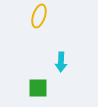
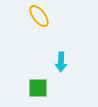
yellow ellipse: rotated 55 degrees counterclockwise
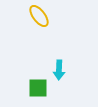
cyan arrow: moved 2 px left, 8 px down
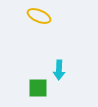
yellow ellipse: rotated 30 degrees counterclockwise
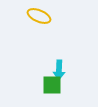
green square: moved 14 px right, 3 px up
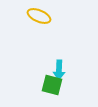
green square: rotated 15 degrees clockwise
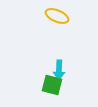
yellow ellipse: moved 18 px right
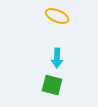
cyan arrow: moved 2 px left, 12 px up
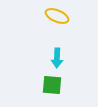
green square: rotated 10 degrees counterclockwise
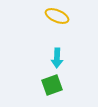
green square: rotated 25 degrees counterclockwise
